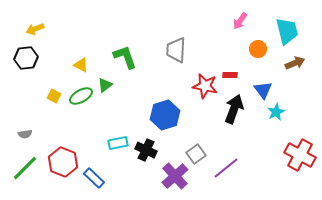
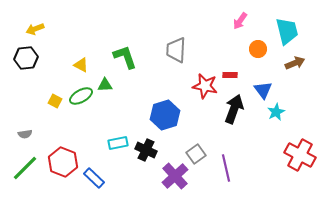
green triangle: rotated 35 degrees clockwise
yellow square: moved 1 px right, 5 px down
purple line: rotated 64 degrees counterclockwise
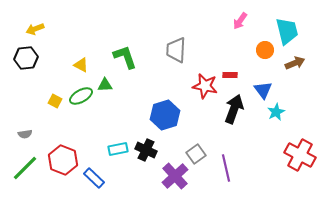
orange circle: moved 7 px right, 1 px down
cyan rectangle: moved 6 px down
red hexagon: moved 2 px up
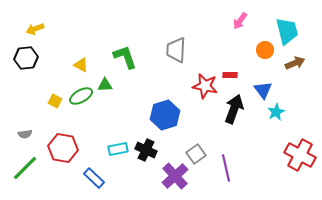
red hexagon: moved 12 px up; rotated 12 degrees counterclockwise
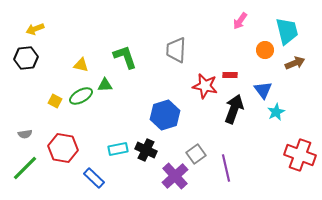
yellow triangle: rotated 14 degrees counterclockwise
red cross: rotated 8 degrees counterclockwise
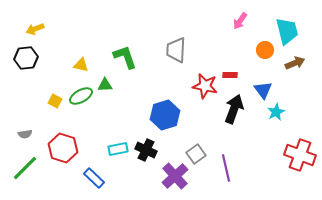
red hexagon: rotated 8 degrees clockwise
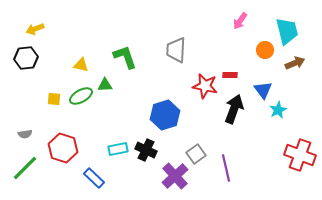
yellow square: moved 1 px left, 2 px up; rotated 24 degrees counterclockwise
cyan star: moved 2 px right, 2 px up
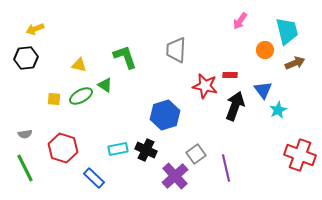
yellow triangle: moved 2 px left
green triangle: rotated 35 degrees clockwise
black arrow: moved 1 px right, 3 px up
green line: rotated 72 degrees counterclockwise
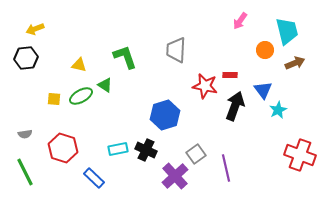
green line: moved 4 px down
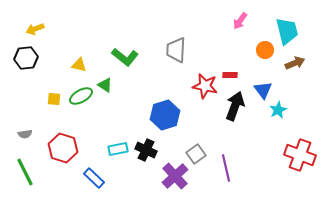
green L-shape: rotated 148 degrees clockwise
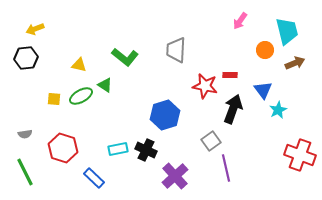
black arrow: moved 2 px left, 3 px down
gray square: moved 15 px right, 13 px up
